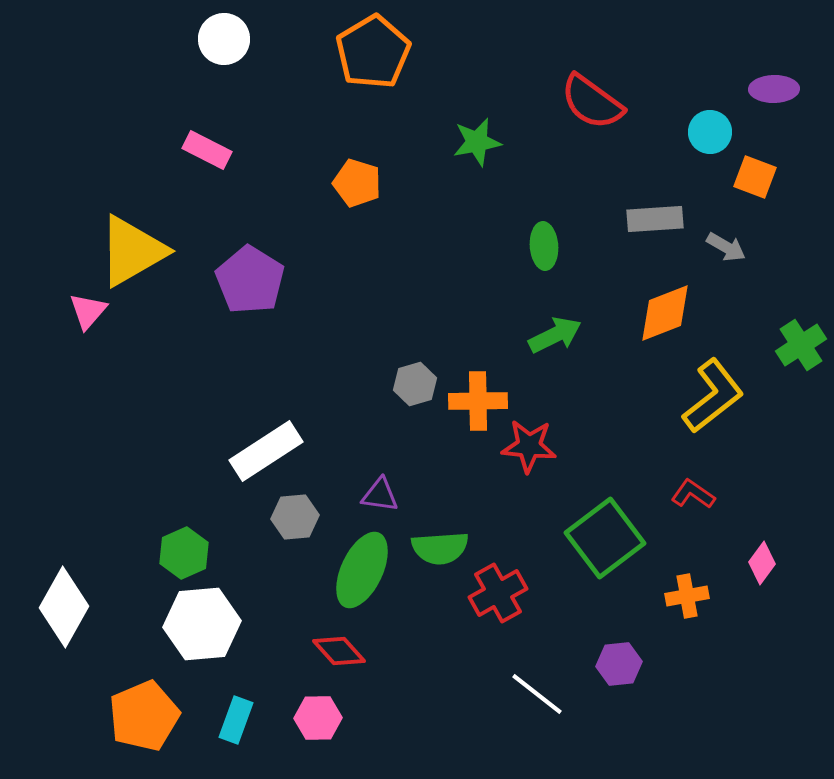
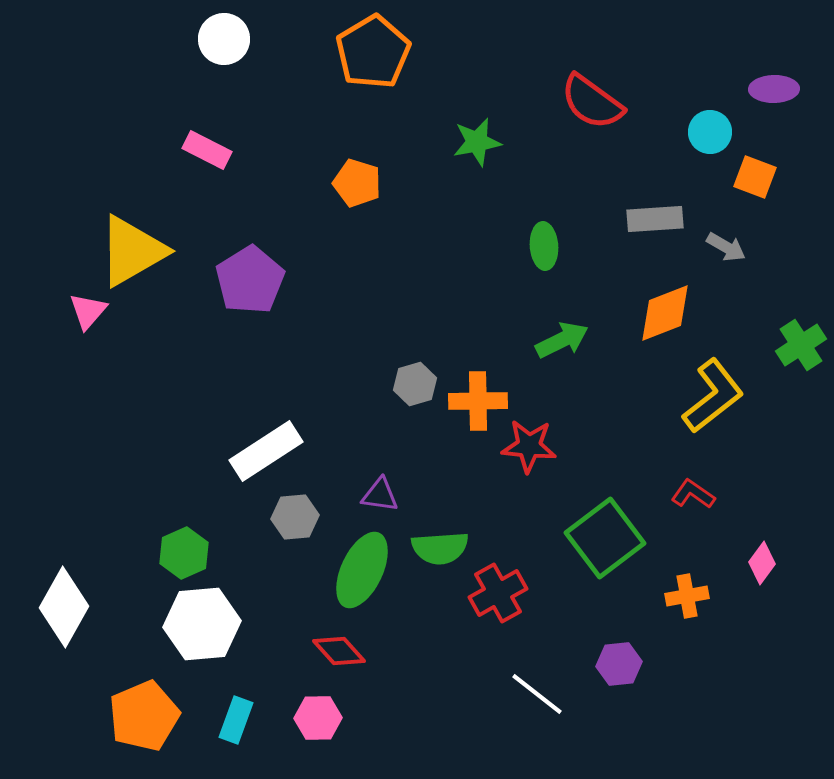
purple pentagon at (250, 280): rotated 8 degrees clockwise
green arrow at (555, 335): moved 7 px right, 5 px down
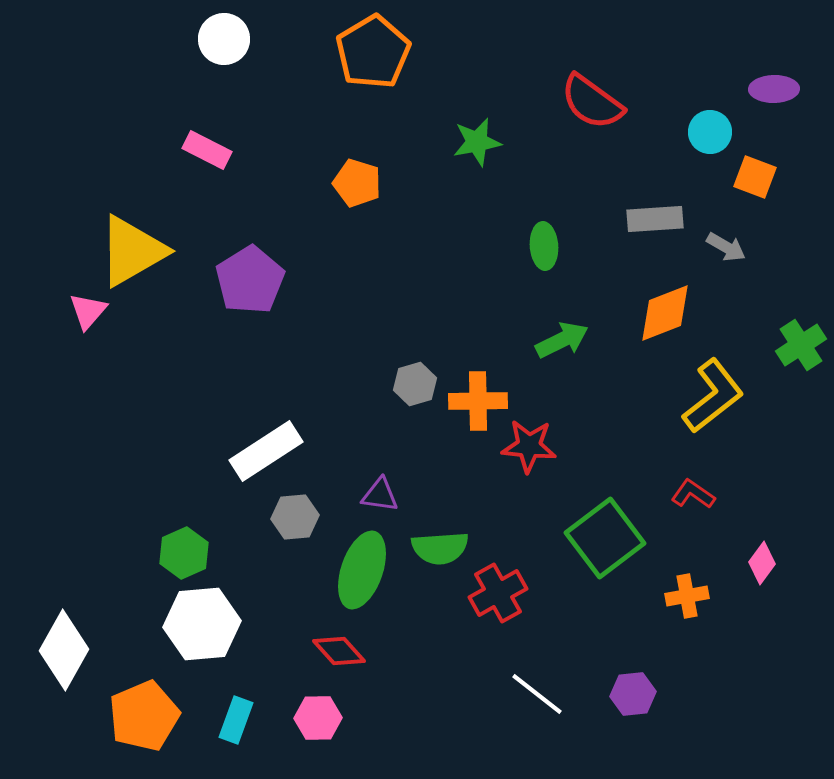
green ellipse at (362, 570): rotated 6 degrees counterclockwise
white diamond at (64, 607): moved 43 px down
purple hexagon at (619, 664): moved 14 px right, 30 px down
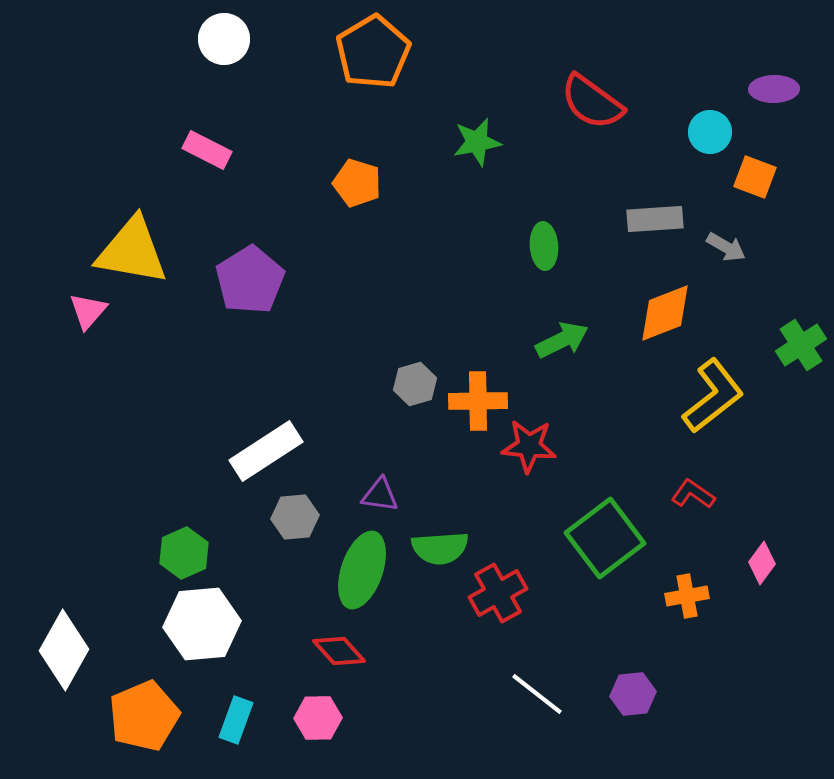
yellow triangle at (132, 251): rotated 40 degrees clockwise
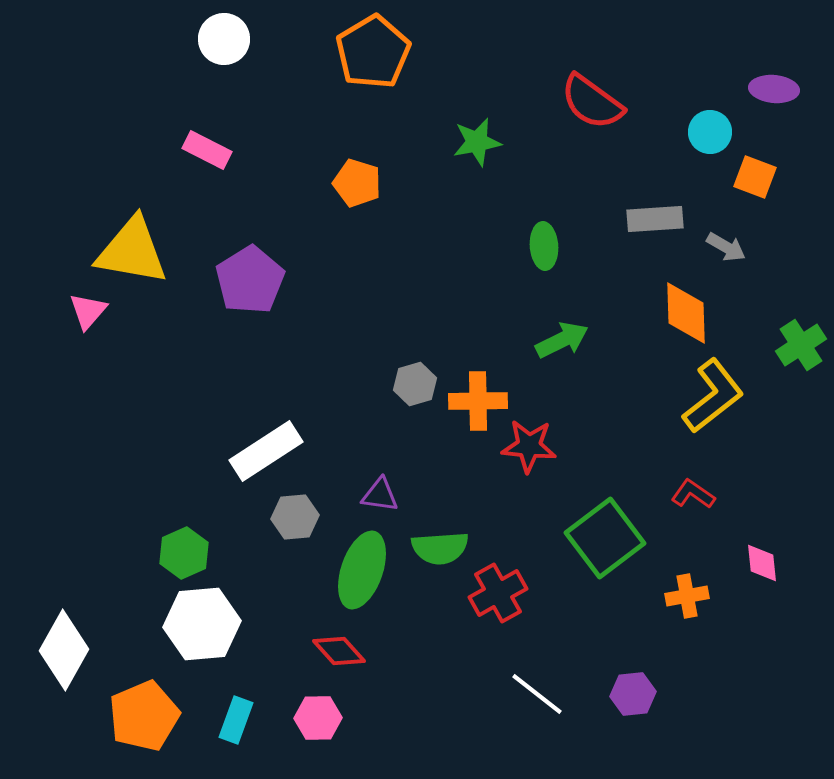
purple ellipse at (774, 89): rotated 6 degrees clockwise
orange diamond at (665, 313): moved 21 px right; rotated 70 degrees counterclockwise
pink diamond at (762, 563): rotated 42 degrees counterclockwise
